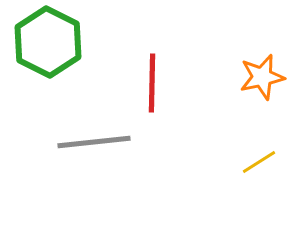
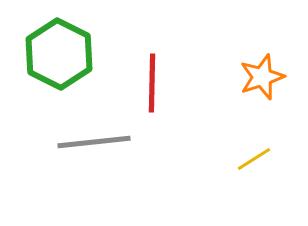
green hexagon: moved 11 px right, 12 px down
orange star: rotated 6 degrees counterclockwise
yellow line: moved 5 px left, 3 px up
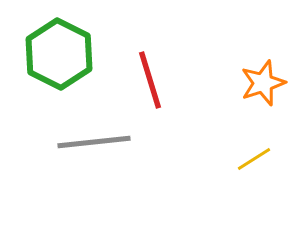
orange star: moved 1 px right, 6 px down
red line: moved 2 px left, 3 px up; rotated 18 degrees counterclockwise
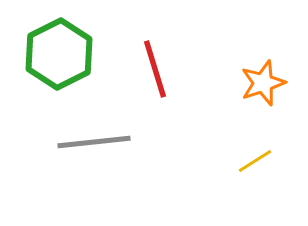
green hexagon: rotated 6 degrees clockwise
red line: moved 5 px right, 11 px up
yellow line: moved 1 px right, 2 px down
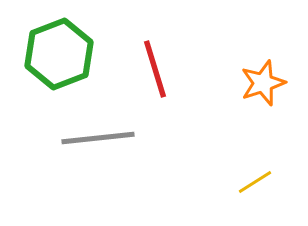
green hexagon: rotated 6 degrees clockwise
gray line: moved 4 px right, 4 px up
yellow line: moved 21 px down
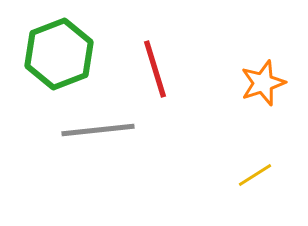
gray line: moved 8 px up
yellow line: moved 7 px up
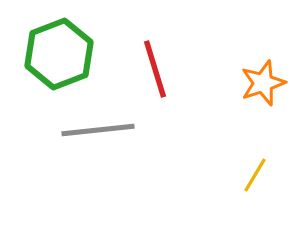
yellow line: rotated 27 degrees counterclockwise
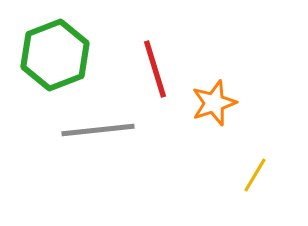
green hexagon: moved 4 px left, 1 px down
orange star: moved 49 px left, 20 px down
